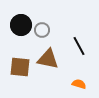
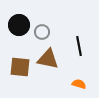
black circle: moved 2 px left
gray circle: moved 2 px down
black line: rotated 18 degrees clockwise
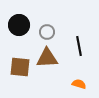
gray circle: moved 5 px right
brown triangle: moved 1 px left, 1 px up; rotated 15 degrees counterclockwise
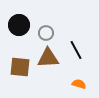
gray circle: moved 1 px left, 1 px down
black line: moved 3 px left, 4 px down; rotated 18 degrees counterclockwise
brown triangle: moved 1 px right
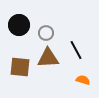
orange semicircle: moved 4 px right, 4 px up
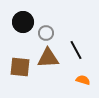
black circle: moved 4 px right, 3 px up
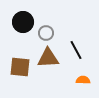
orange semicircle: rotated 16 degrees counterclockwise
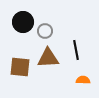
gray circle: moved 1 px left, 2 px up
black line: rotated 18 degrees clockwise
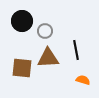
black circle: moved 1 px left, 1 px up
brown square: moved 2 px right, 1 px down
orange semicircle: rotated 16 degrees clockwise
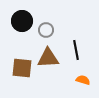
gray circle: moved 1 px right, 1 px up
